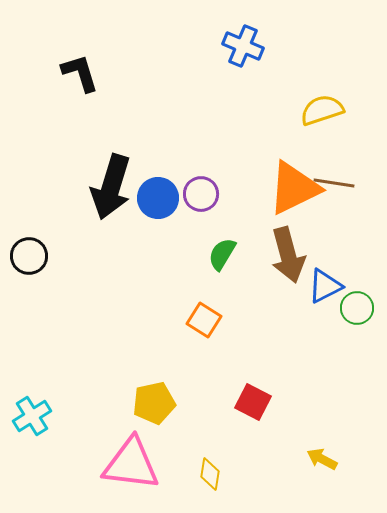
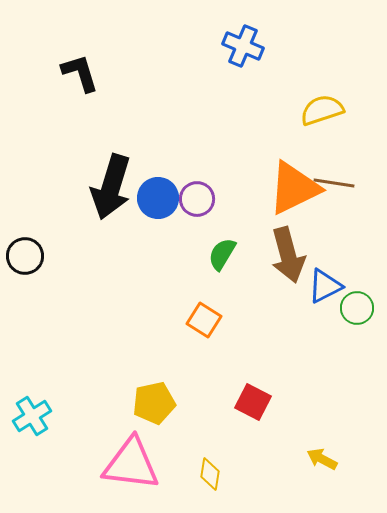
purple circle: moved 4 px left, 5 px down
black circle: moved 4 px left
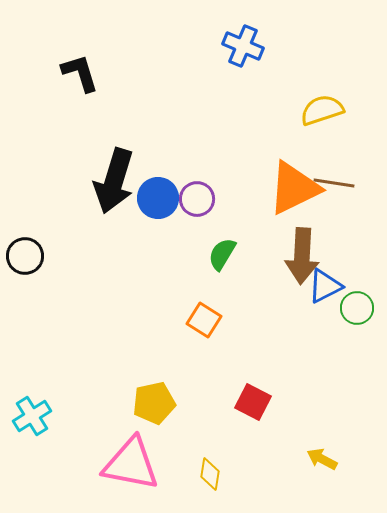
black arrow: moved 3 px right, 6 px up
brown arrow: moved 14 px right, 1 px down; rotated 18 degrees clockwise
pink triangle: rotated 4 degrees clockwise
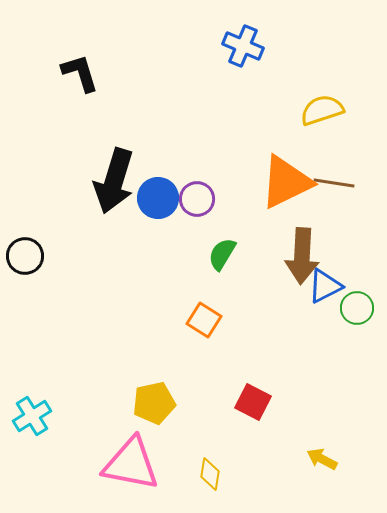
orange triangle: moved 8 px left, 6 px up
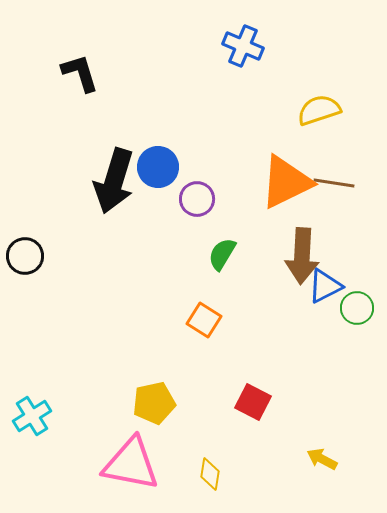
yellow semicircle: moved 3 px left
blue circle: moved 31 px up
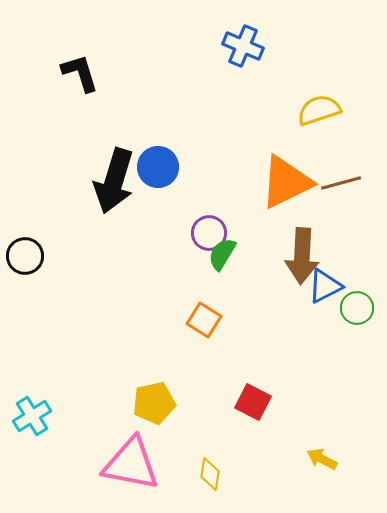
brown line: moved 7 px right; rotated 24 degrees counterclockwise
purple circle: moved 12 px right, 34 px down
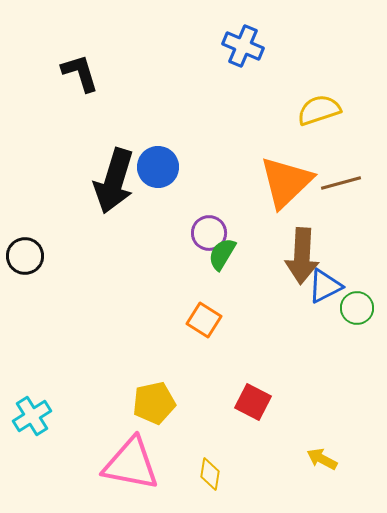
orange triangle: rotated 18 degrees counterclockwise
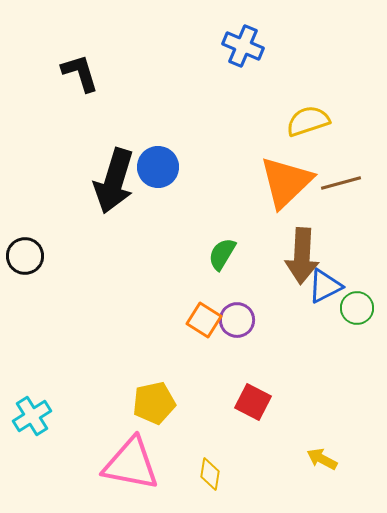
yellow semicircle: moved 11 px left, 11 px down
purple circle: moved 28 px right, 87 px down
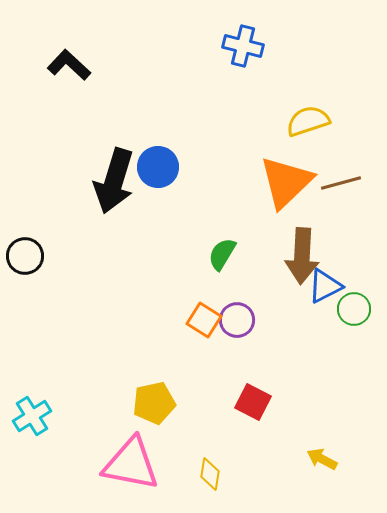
blue cross: rotated 9 degrees counterclockwise
black L-shape: moved 11 px left, 8 px up; rotated 30 degrees counterclockwise
green circle: moved 3 px left, 1 px down
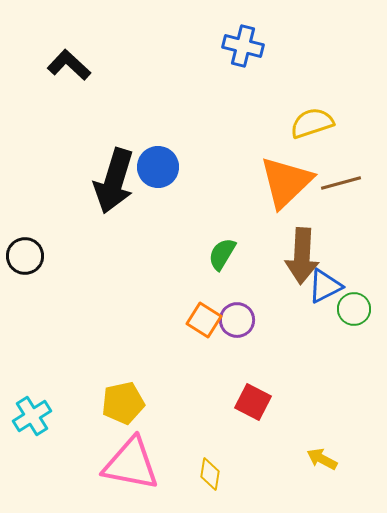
yellow semicircle: moved 4 px right, 2 px down
yellow pentagon: moved 31 px left
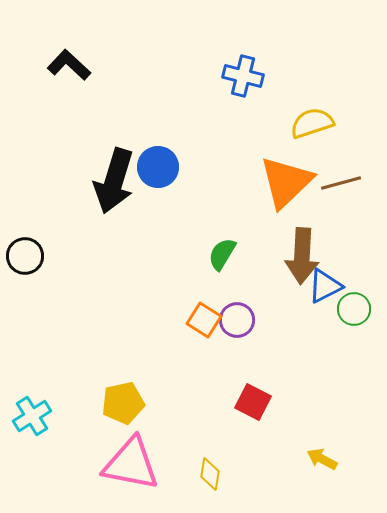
blue cross: moved 30 px down
